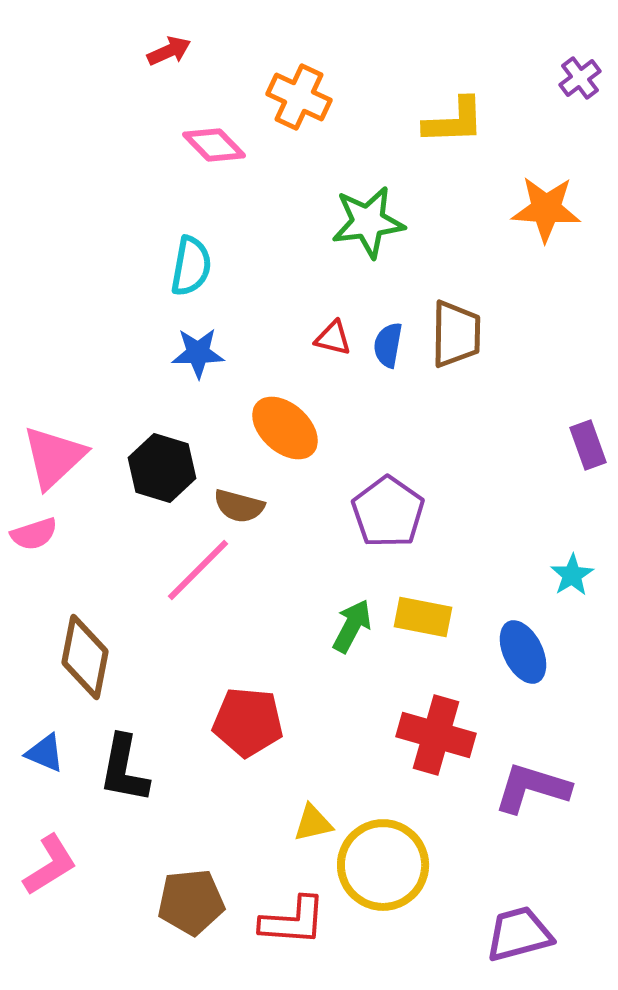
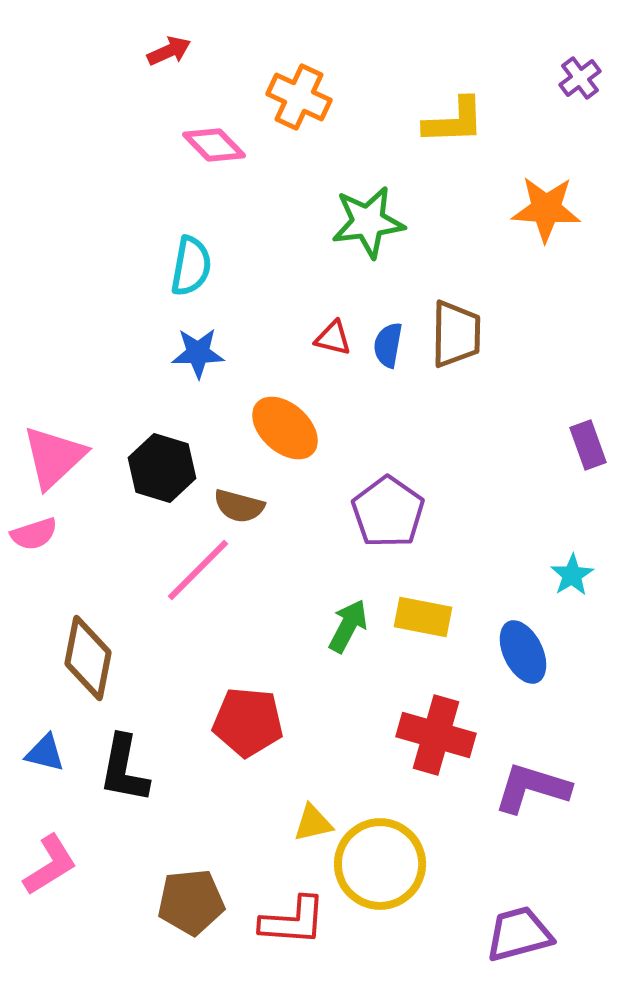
green arrow: moved 4 px left
brown diamond: moved 3 px right, 1 px down
blue triangle: rotated 9 degrees counterclockwise
yellow circle: moved 3 px left, 1 px up
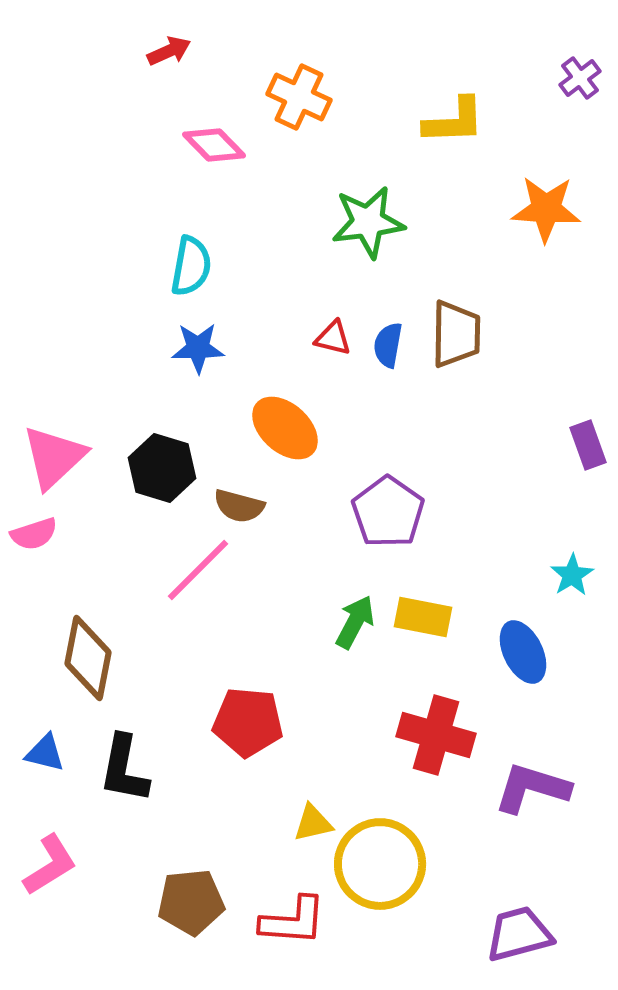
blue star: moved 5 px up
green arrow: moved 7 px right, 4 px up
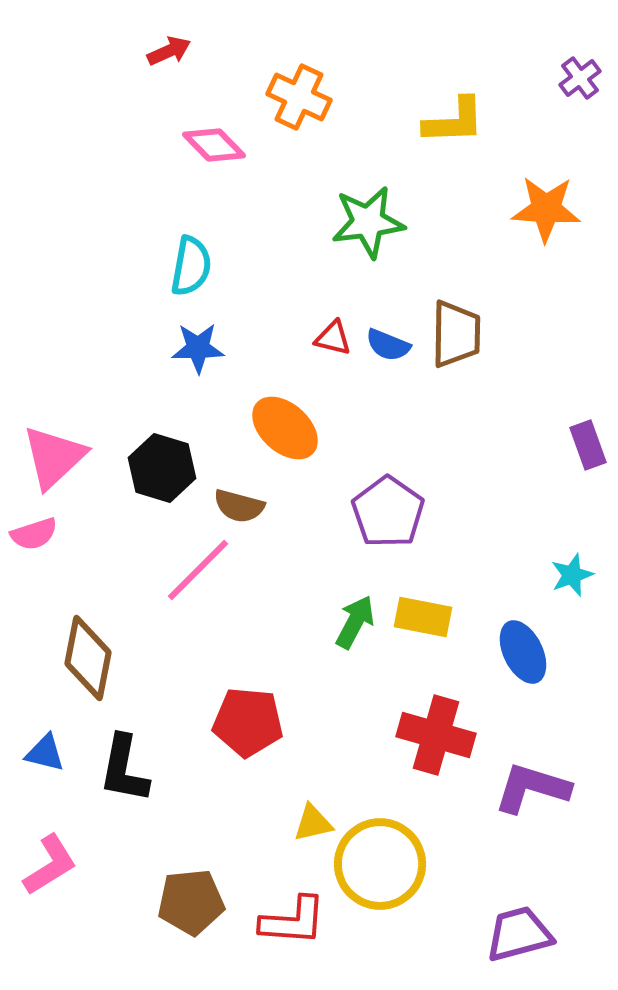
blue semicircle: rotated 78 degrees counterclockwise
cyan star: rotated 12 degrees clockwise
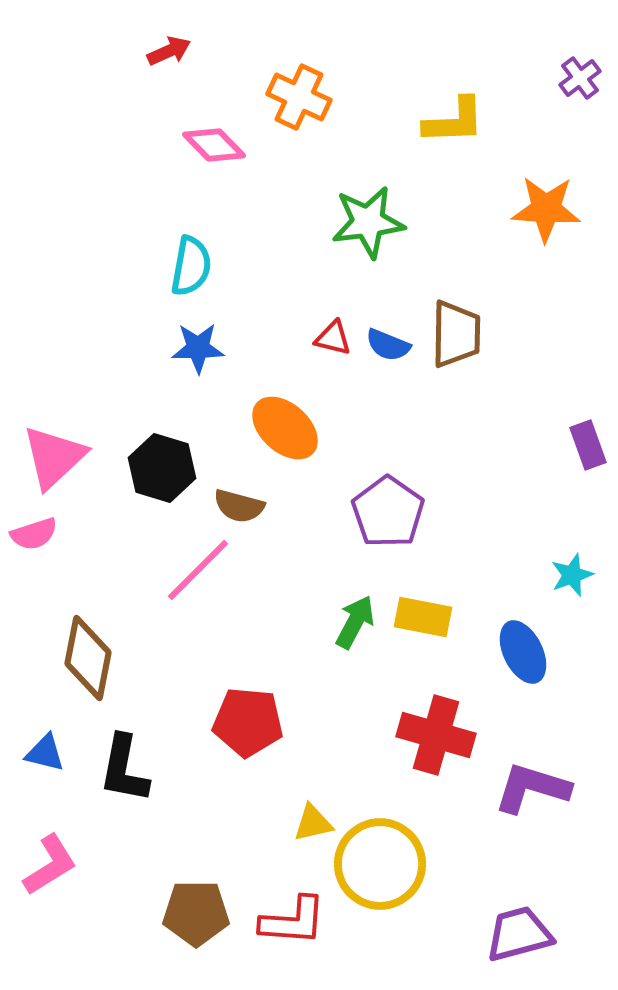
brown pentagon: moved 5 px right, 11 px down; rotated 6 degrees clockwise
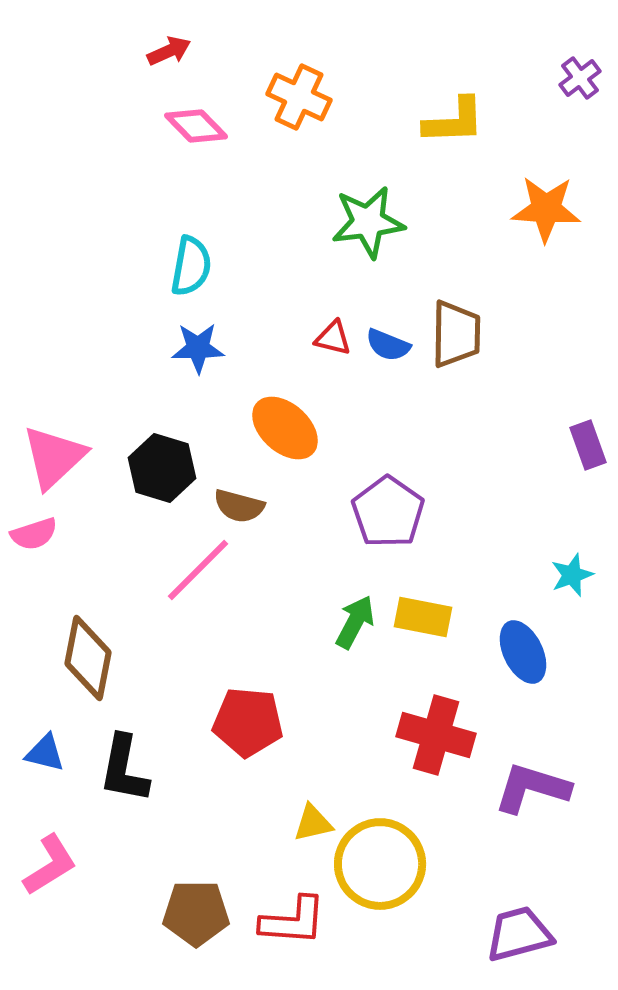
pink diamond: moved 18 px left, 19 px up
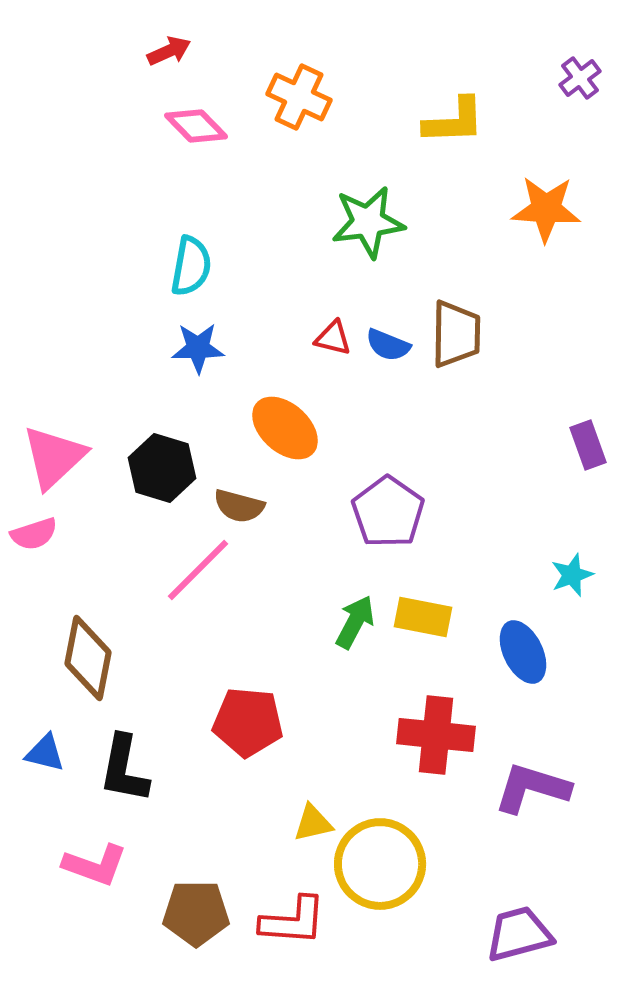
red cross: rotated 10 degrees counterclockwise
pink L-shape: moved 45 px right; rotated 52 degrees clockwise
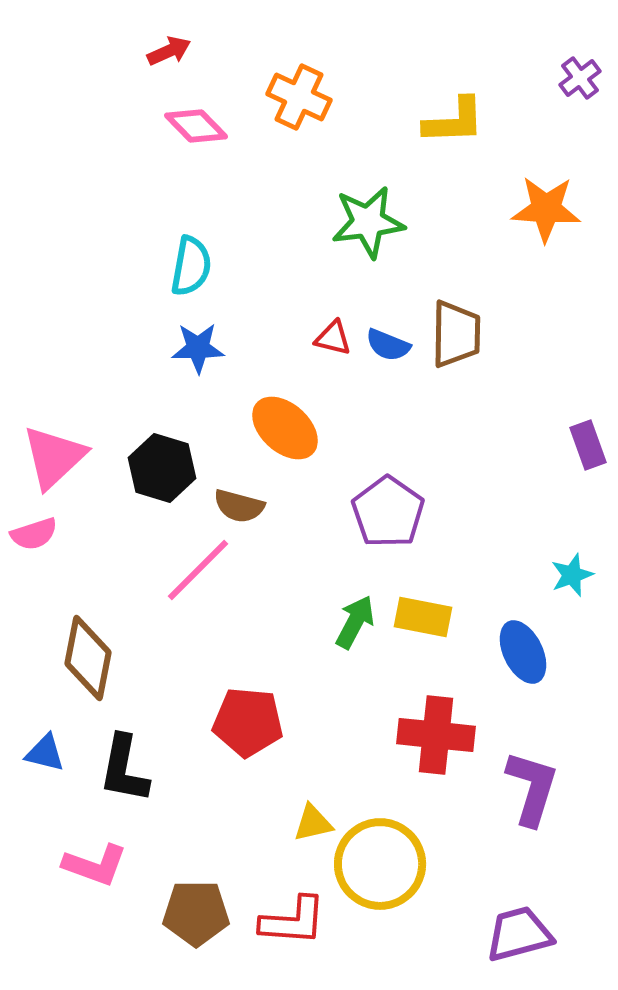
purple L-shape: rotated 90 degrees clockwise
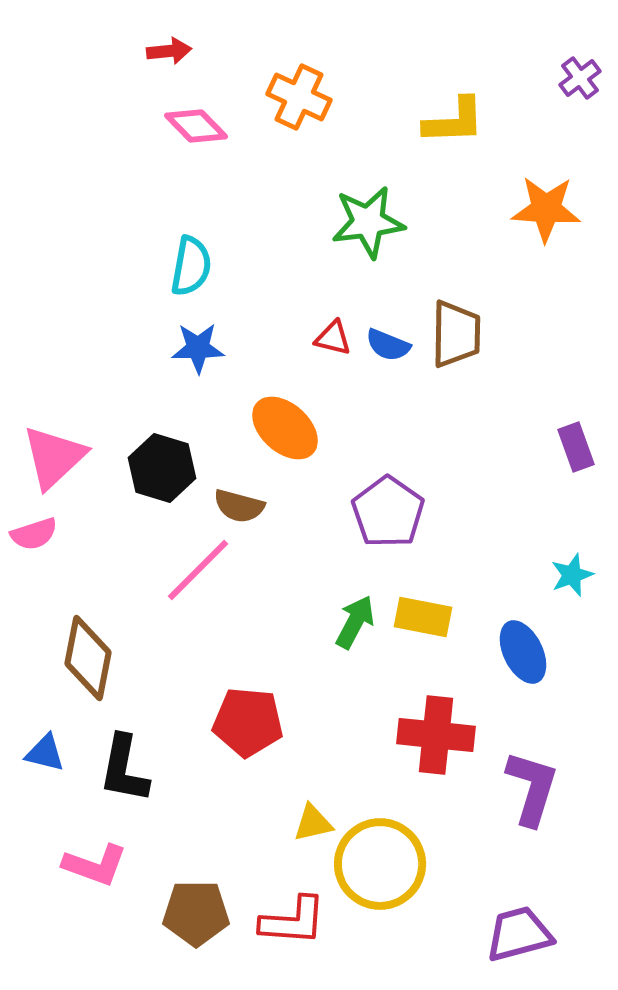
red arrow: rotated 18 degrees clockwise
purple rectangle: moved 12 px left, 2 px down
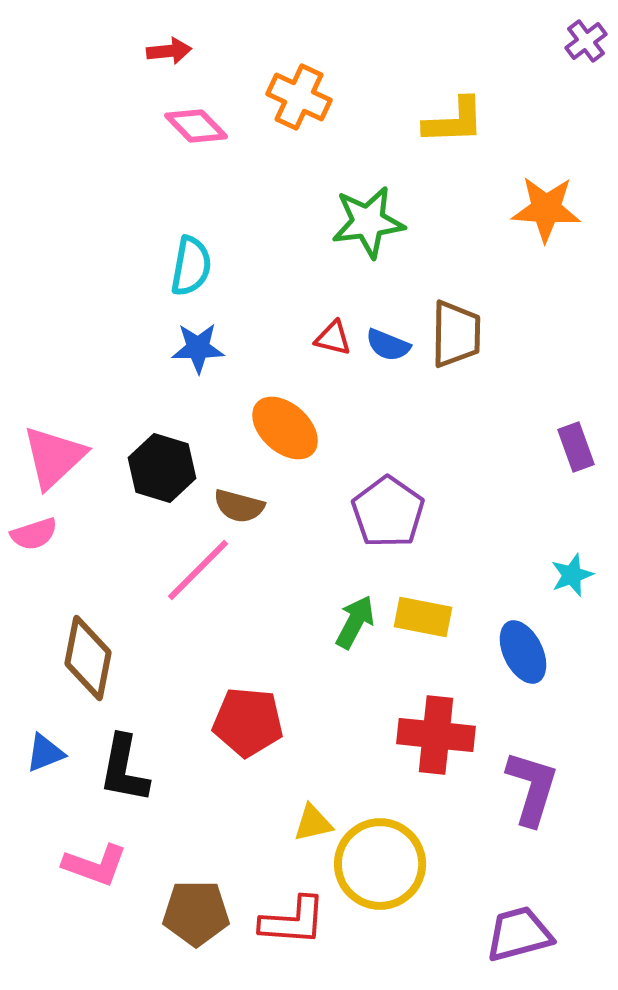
purple cross: moved 6 px right, 37 px up
blue triangle: rotated 36 degrees counterclockwise
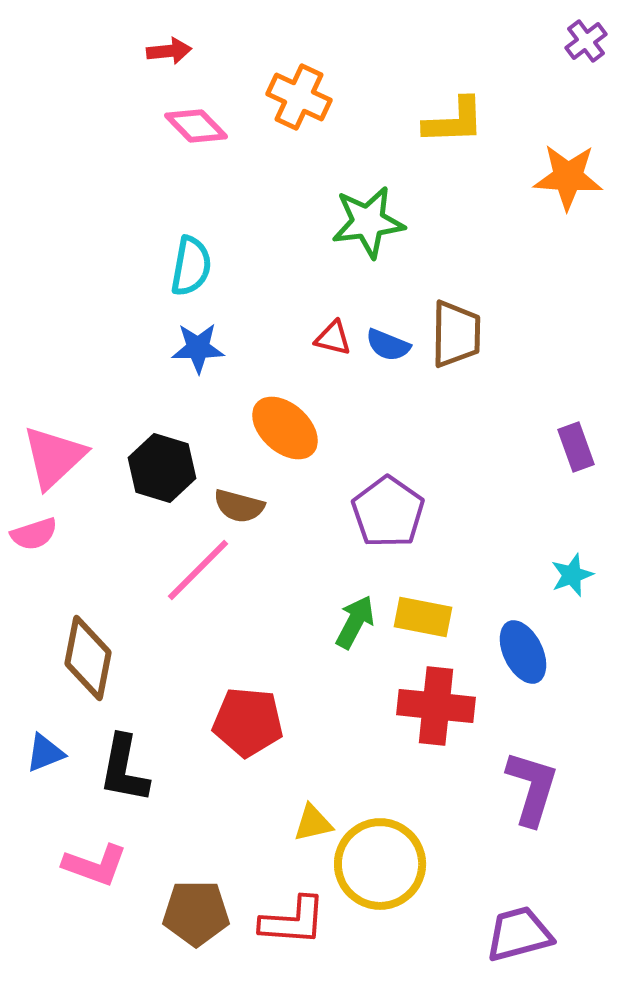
orange star: moved 22 px right, 32 px up
red cross: moved 29 px up
